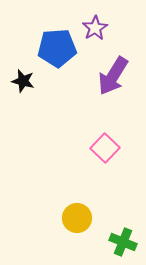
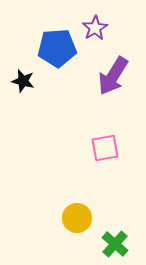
pink square: rotated 36 degrees clockwise
green cross: moved 8 px left, 2 px down; rotated 20 degrees clockwise
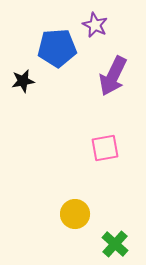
purple star: moved 3 px up; rotated 15 degrees counterclockwise
purple arrow: rotated 6 degrees counterclockwise
black star: rotated 25 degrees counterclockwise
yellow circle: moved 2 px left, 4 px up
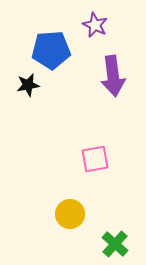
blue pentagon: moved 6 px left, 2 px down
purple arrow: rotated 33 degrees counterclockwise
black star: moved 5 px right, 4 px down
pink square: moved 10 px left, 11 px down
yellow circle: moved 5 px left
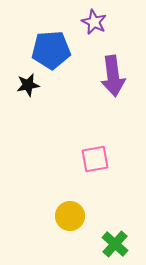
purple star: moved 1 px left, 3 px up
yellow circle: moved 2 px down
